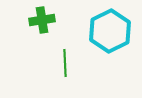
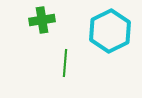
green line: rotated 8 degrees clockwise
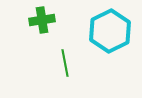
green line: rotated 16 degrees counterclockwise
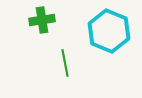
cyan hexagon: moved 1 px left; rotated 12 degrees counterclockwise
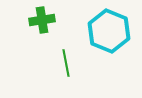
green line: moved 1 px right
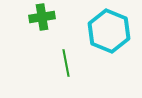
green cross: moved 3 px up
